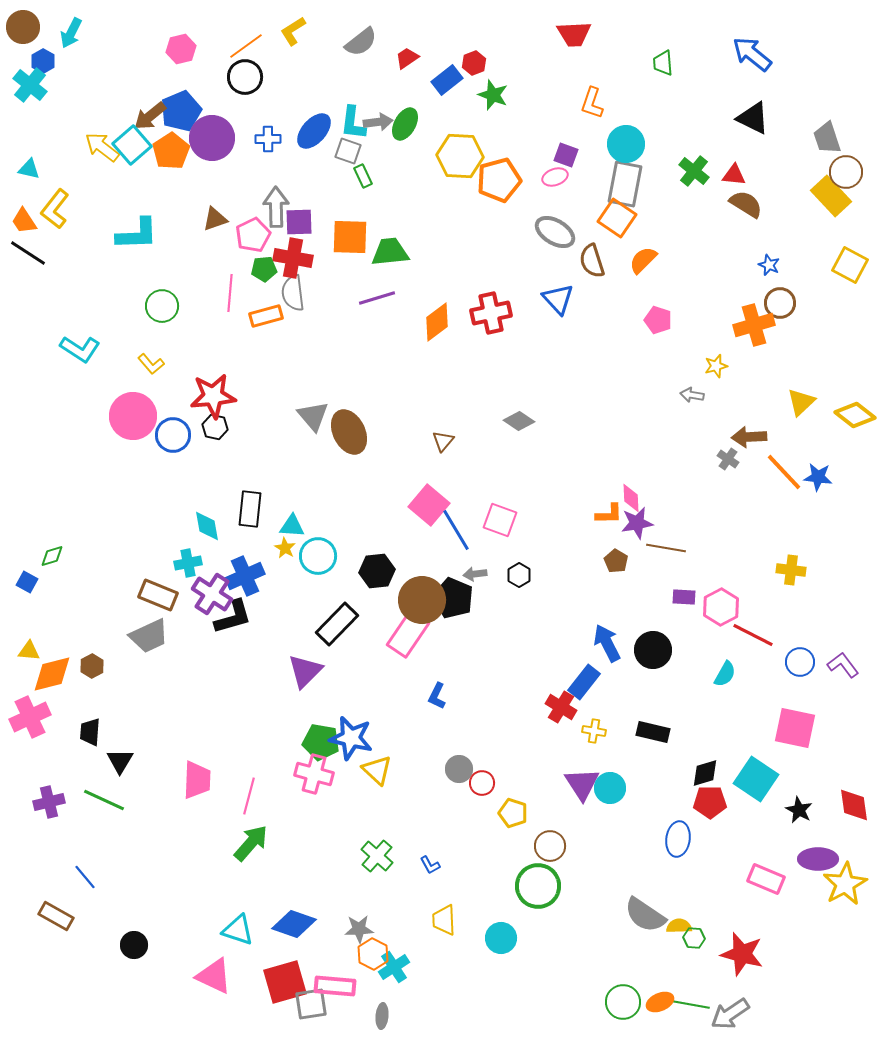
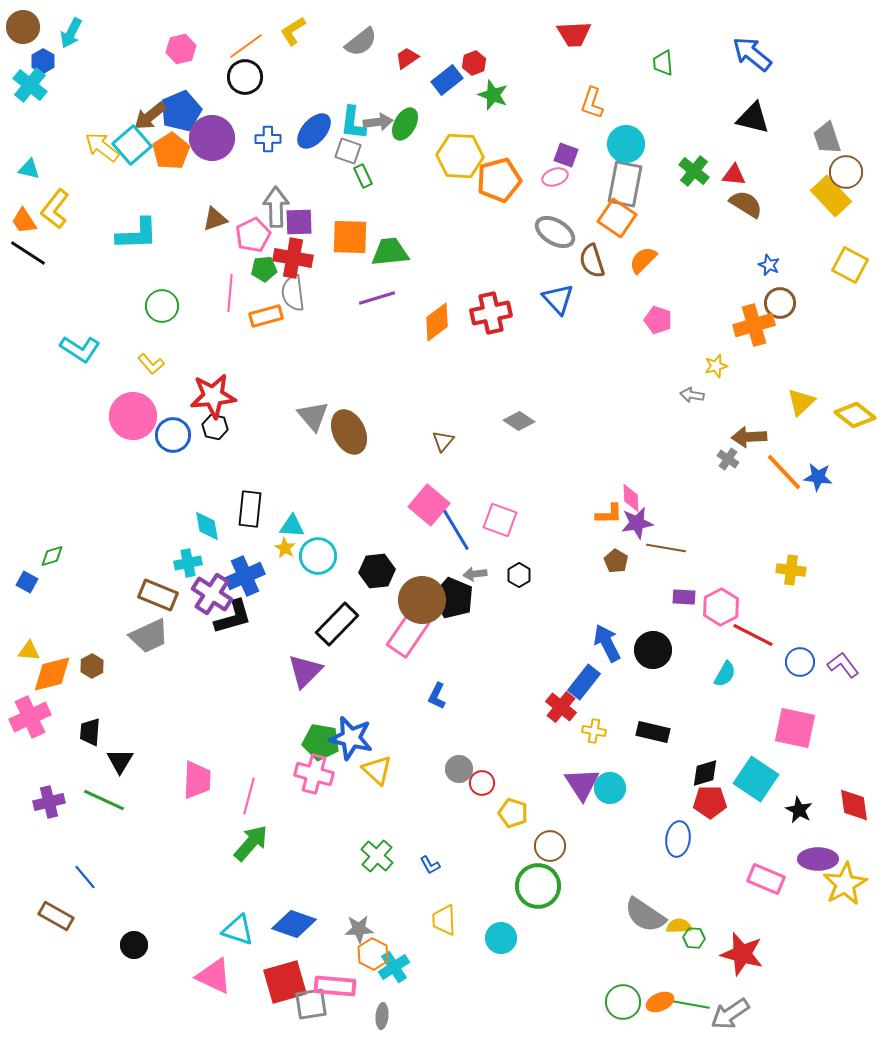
black triangle at (753, 118): rotated 12 degrees counterclockwise
red cross at (561, 707): rotated 8 degrees clockwise
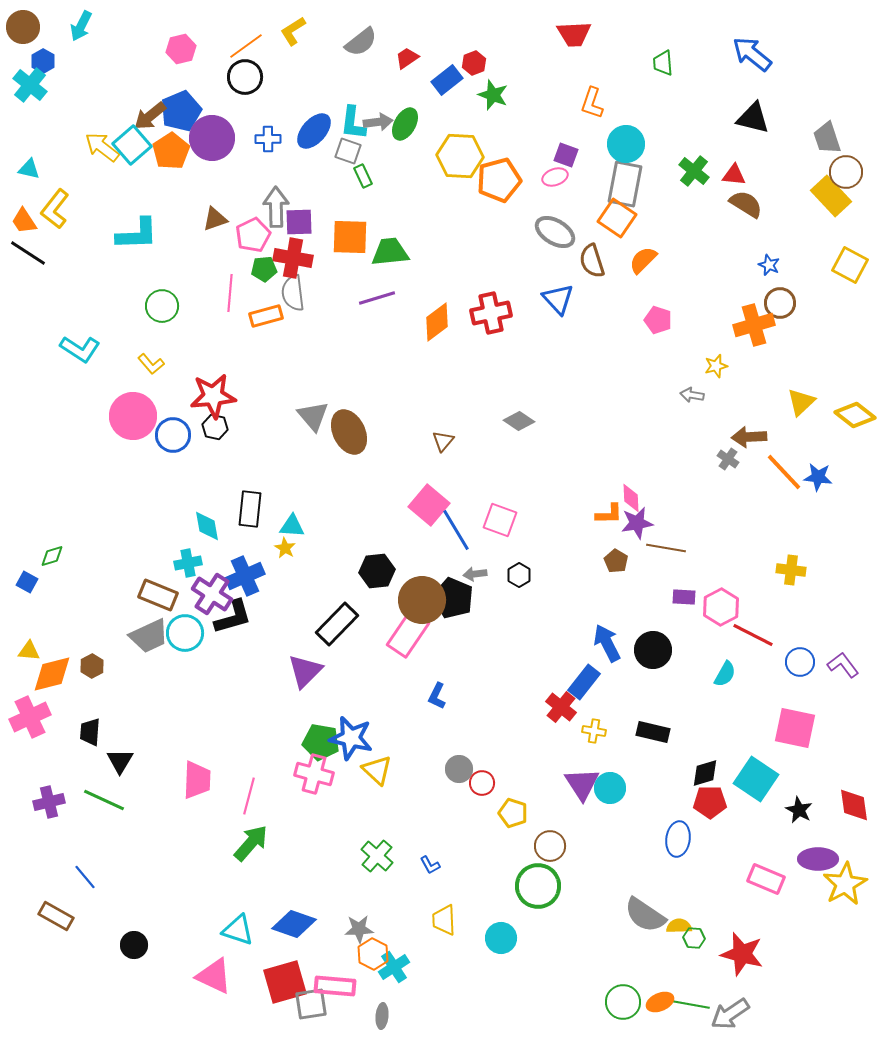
cyan arrow at (71, 33): moved 10 px right, 7 px up
cyan circle at (318, 556): moved 133 px left, 77 px down
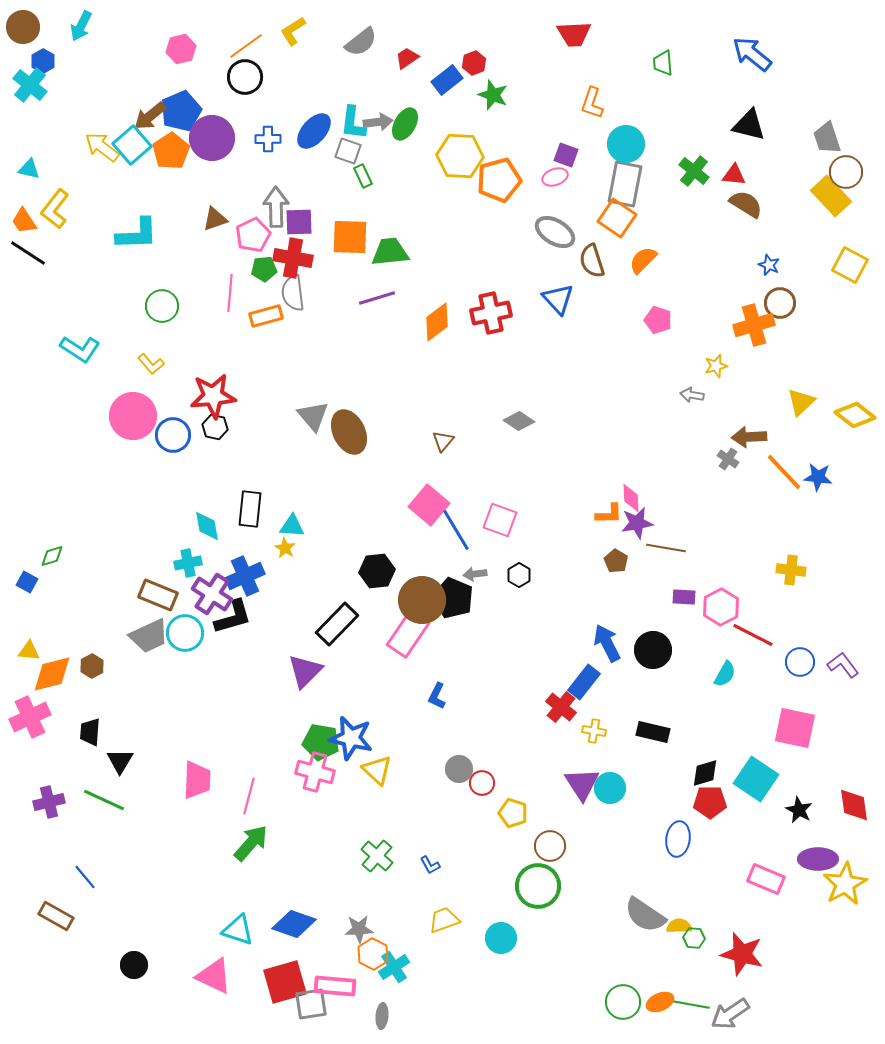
black triangle at (753, 118): moved 4 px left, 7 px down
pink cross at (314, 774): moved 1 px right, 2 px up
yellow trapezoid at (444, 920): rotated 72 degrees clockwise
black circle at (134, 945): moved 20 px down
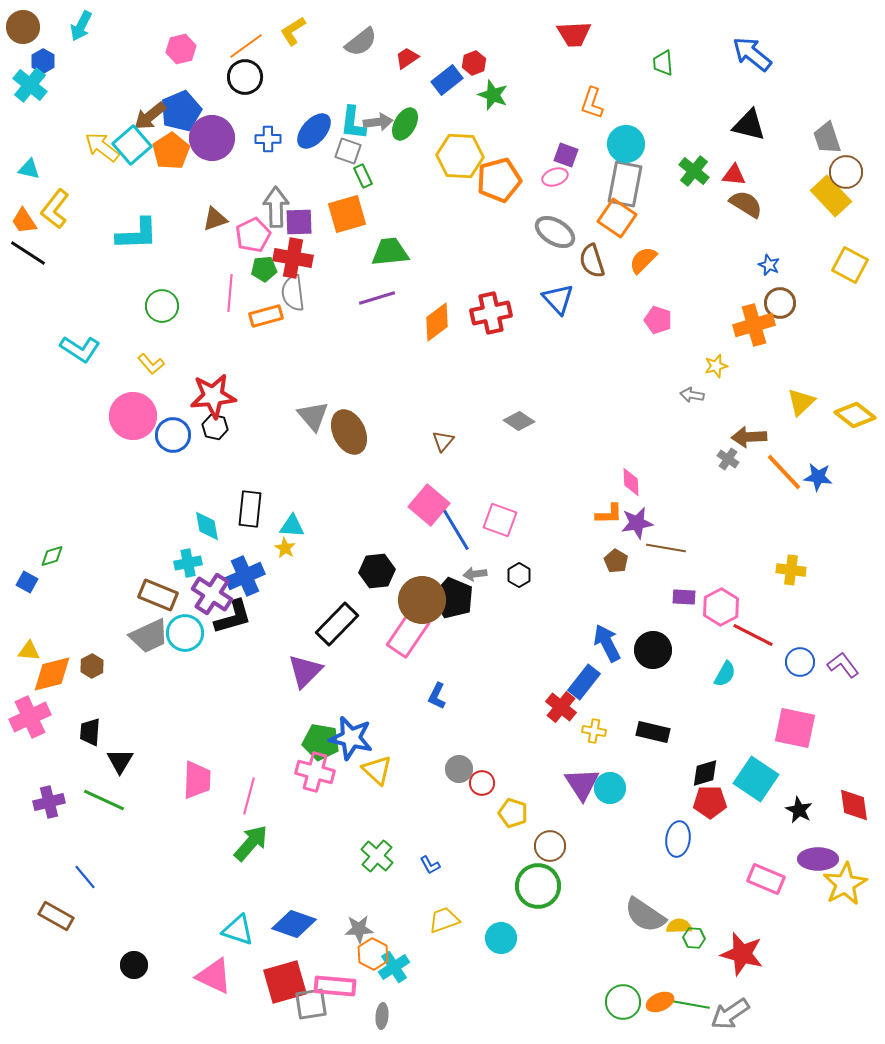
orange square at (350, 237): moved 3 px left, 23 px up; rotated 18 degrees counterclockwise
pink diamond at (631, 498): moved 16 px up
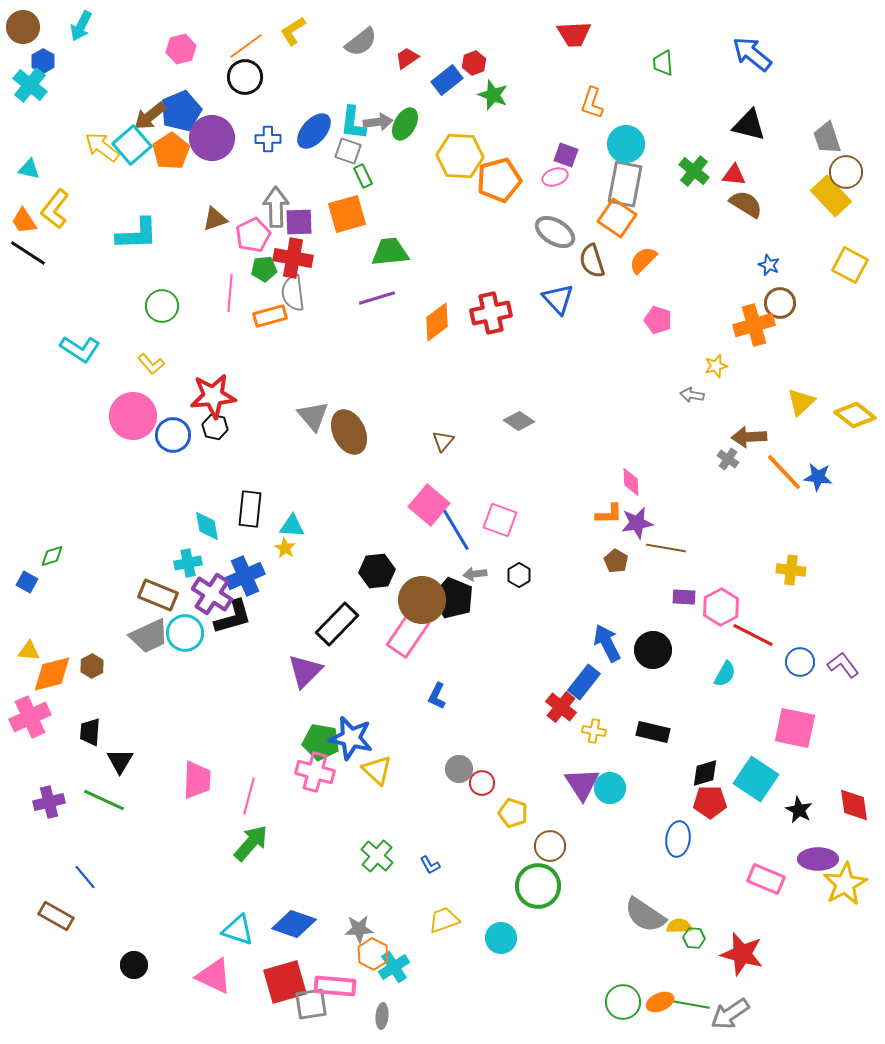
orange rectangle at (266, 316): moved 4 px right
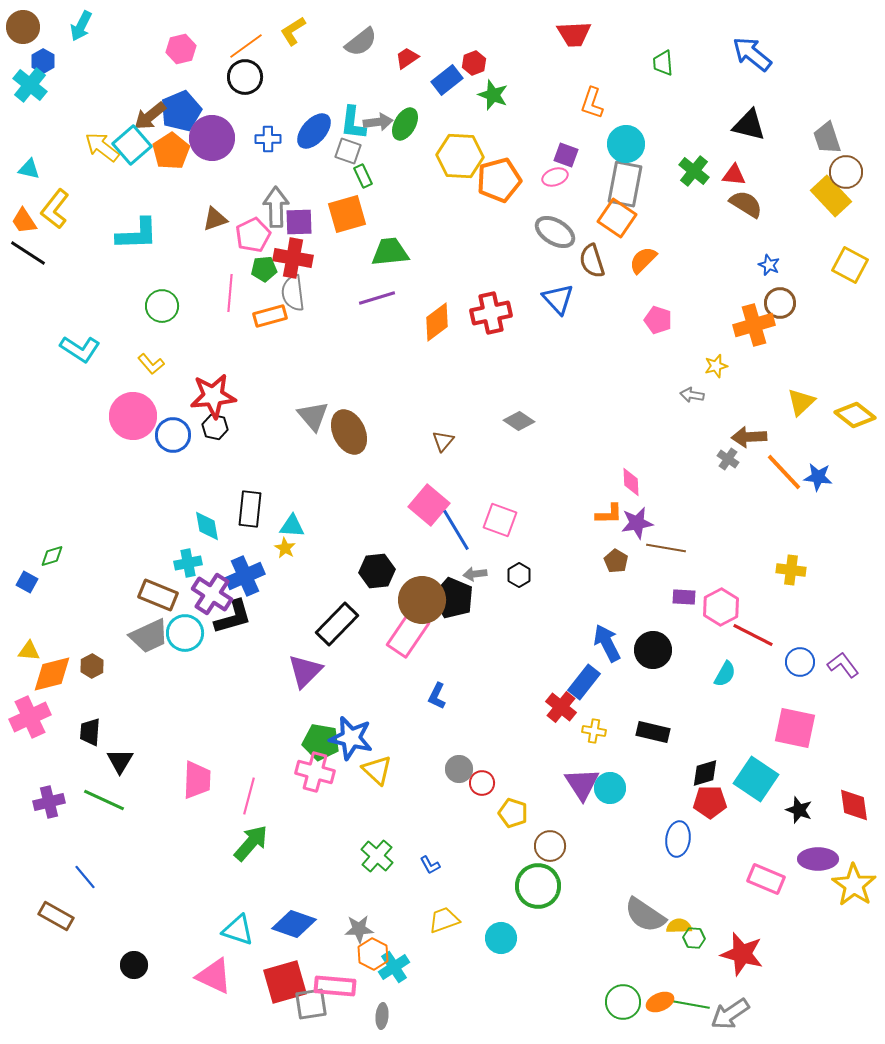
black star at (799, 810): rotated 8 degrees counterclockwise
yellow star at (845, 884): moved 9 px right, 1 px down; rotated 9 degrees counterclockwise
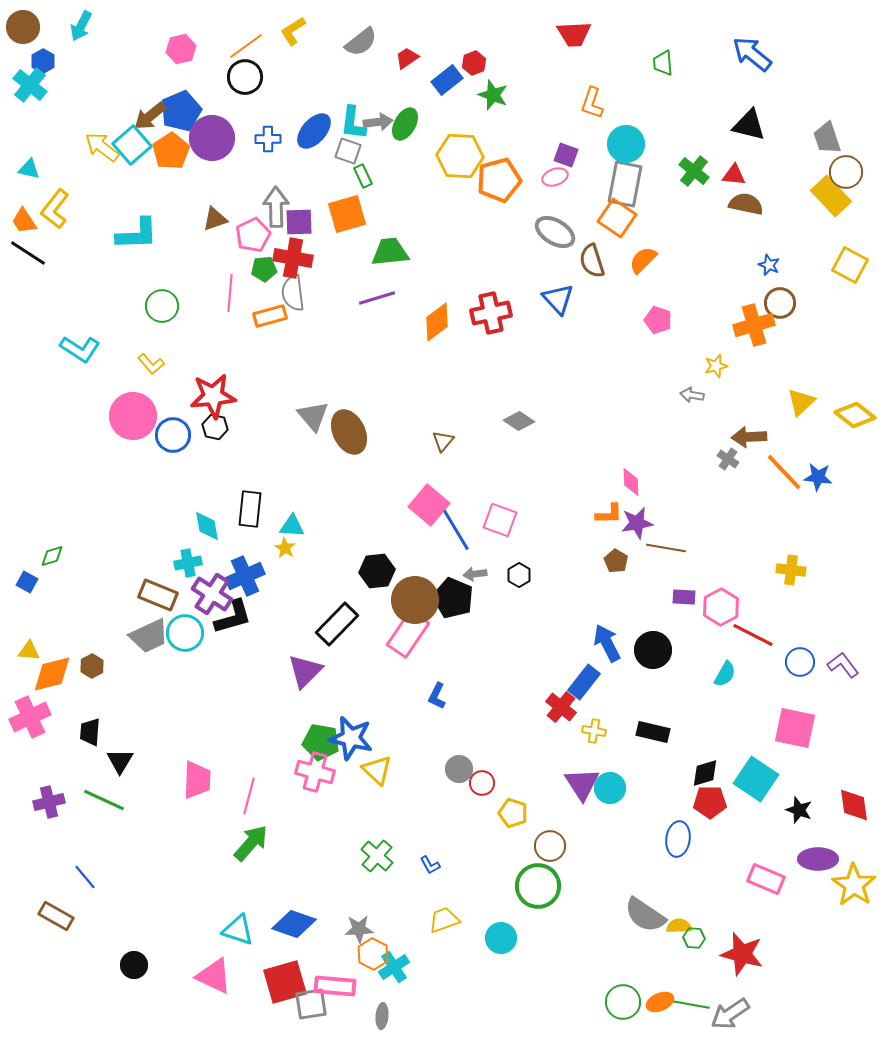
brown semicircle at (746, 204): rotated 20 degrees counterclockwise
brown circle at (422, 600): moved 7 px left
